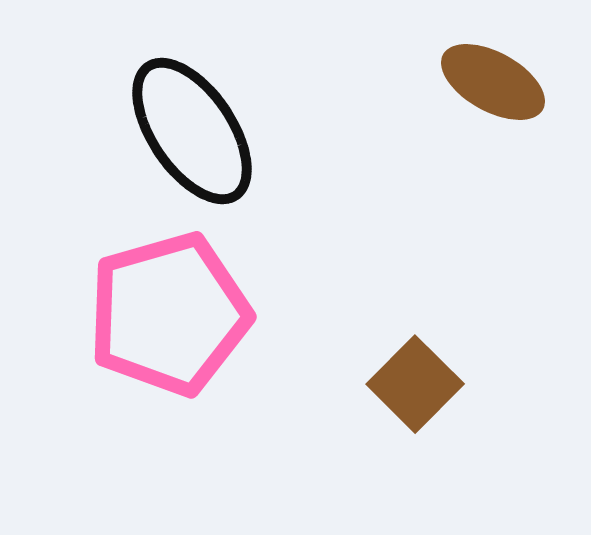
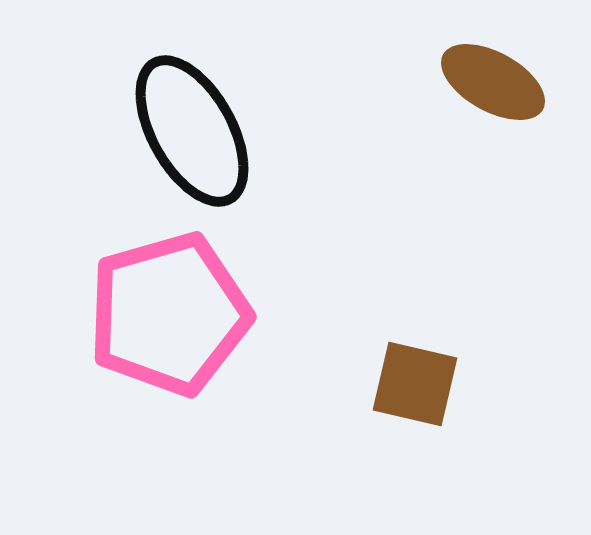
black ellipse: rotated 5 degrees clockwise
brown square: rotated 32 degrees counterclockwise
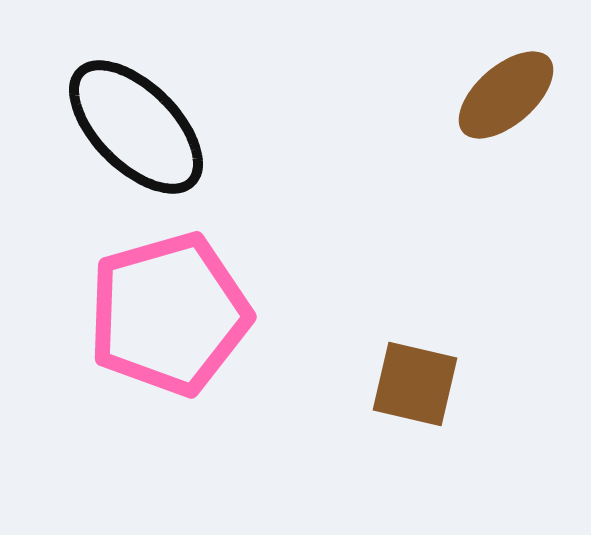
brown ellipse: moved 13 px right, 13 px down; rotated 70 degrees counterclockwise
black ellipse: moved 56 px left, 4 px up; rotated 16 degrees counterclockwise
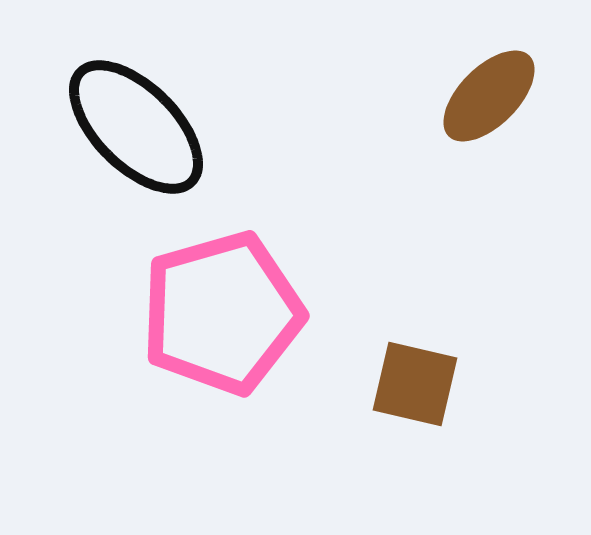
brown ellipse: moved 17 px left, 1 px down; rotated 4 degrees counterclockwise
pink pentagon: moved 53 px right, 1 px up
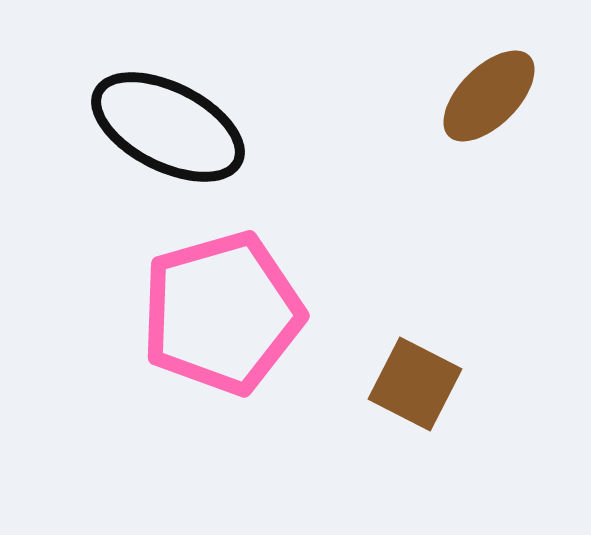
black ellipse: moved 32 px right; rotated 18 degrees counterclockwise
brown square: rotated 14 degrees clockwise
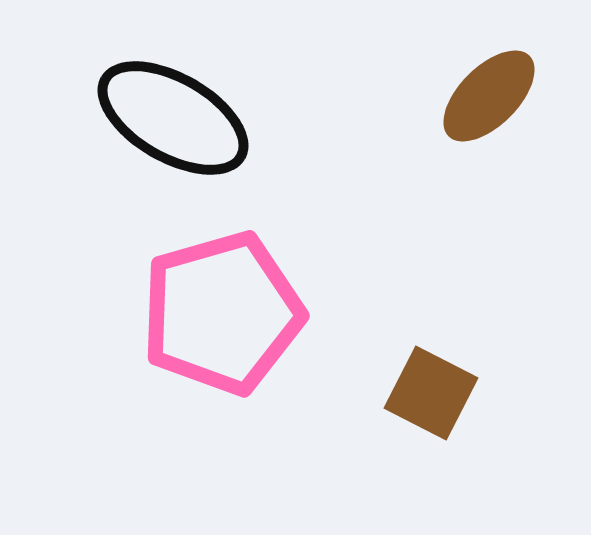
black ellipse: moved 5 px right, 9 px up; rotated 3 degrees clockwise
brown square: moved 16 px right, 9 px down
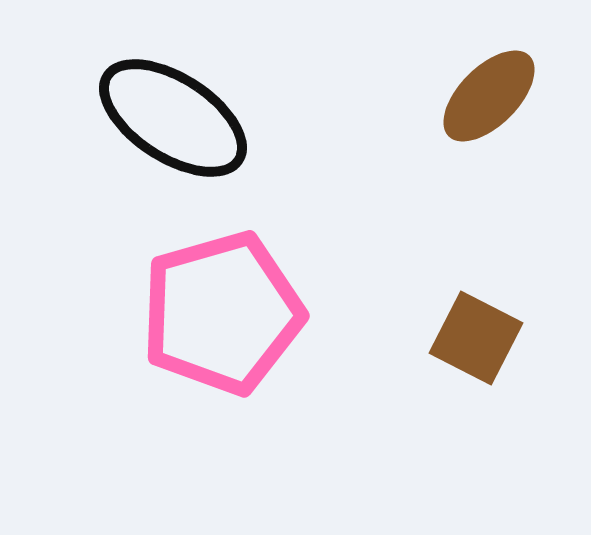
black ellipse: rotated 3 degrees clockwise
brown square: moved 45 px right, 55 px up
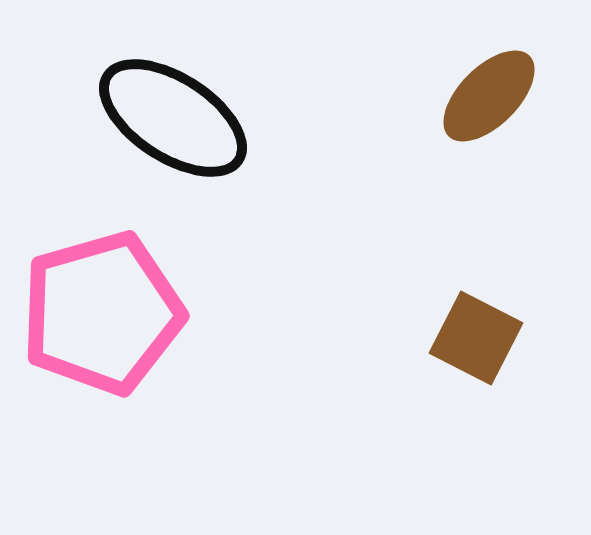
pink pentagon: moved 120 px left
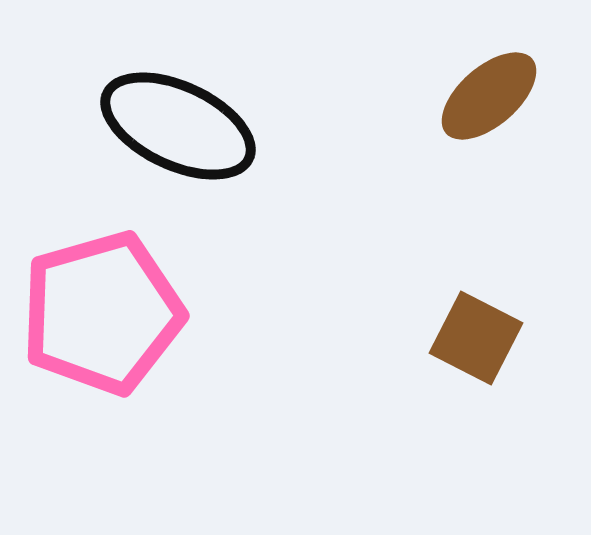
brown ellipse: rotated 4 degrees clockwise
black ellipse: moved 5 px right, 8 px down; rotated 8 degrees counterclockwise
